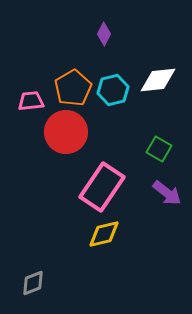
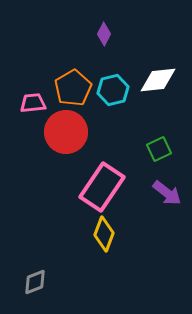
pink trapezoid: moved 2 px right, 2 px down
green square: rotated 35 degrees clockwise
yellow diamond: rotated 56 degrees counterclockwise
gray diamond: moved 2 px right, 1 px up
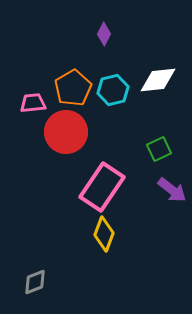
purple arrow: moved 5 px right, 3 px up
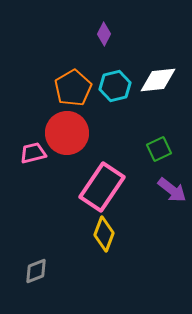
cyan hexagon: moved 2 px right, 4 px up
pink trapezoid: moved 50 px down; rotated 8 degrees counterclockwise
red circle: moved 1 px right, 1 px down
gray diamond: moved 1 px right, 11 px up
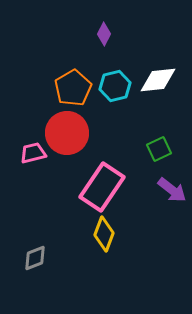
gray diamond: moved 1 px left, 13 px up
